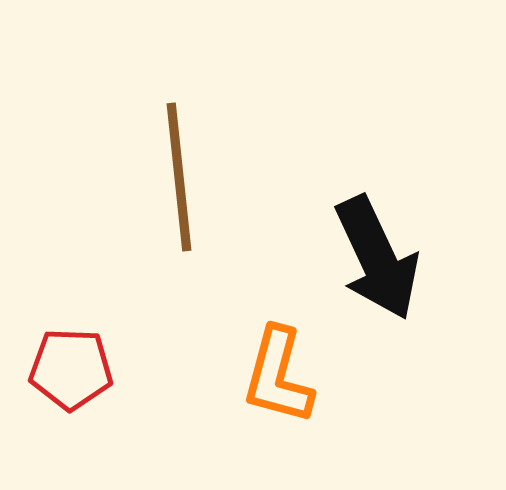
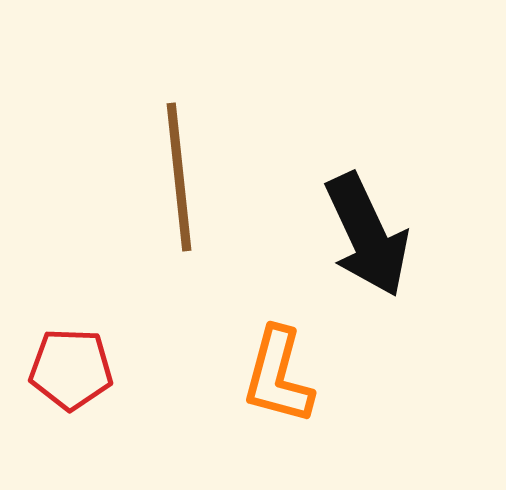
black arrow: moved 10 px left, 23 px up
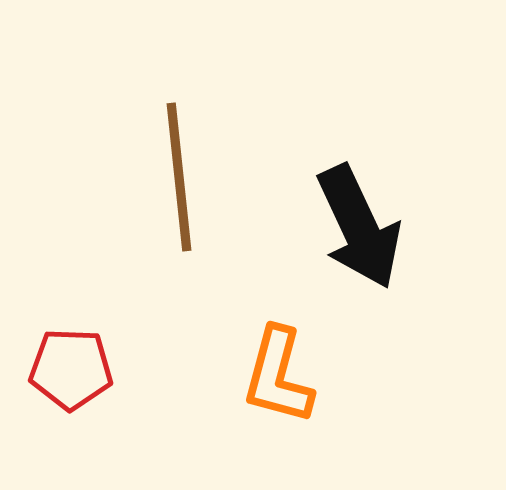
black arrow: moved 8 px left, 8 px up
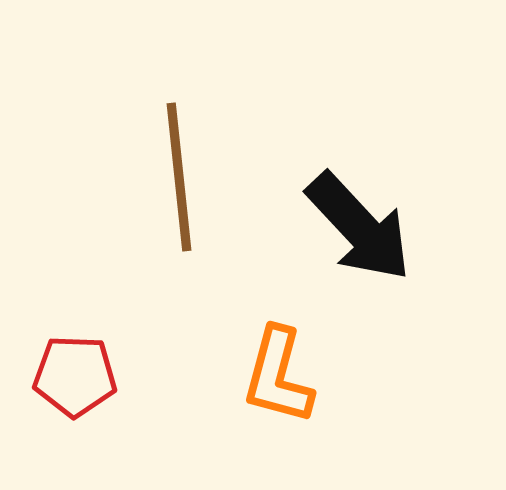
black arrow: rotated 18 degrees counterclockwise
red pentagon: moved 4 px right, 7 px down
